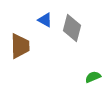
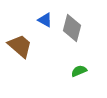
brown trapezoid: rotated 48 degrees counterclockwise
green semicircle: moved 14 px left, 6 px up
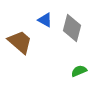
brown trapezoid: moved 4 px up
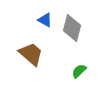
brown trapezoid: moved 11 px right, 12 px down
green semicircle: rotated 21 degrees counterclockwise
